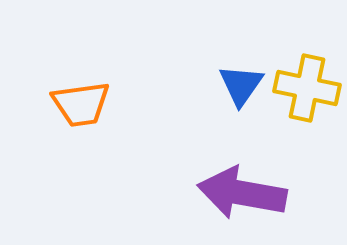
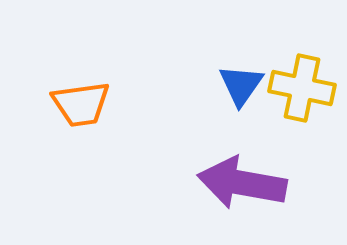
yellow cross: moved 5 px left
purple arrow: moved 10 px up
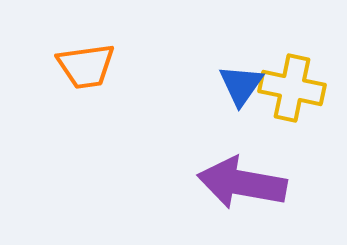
yellow cross: moved 10 px left
orange trapezoid: moved 5 px right, 38 px up
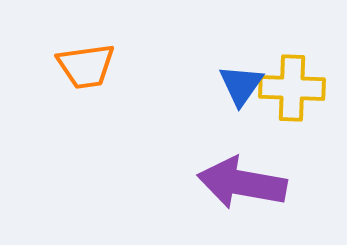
yellow cross: rotated 10 degrees counterclockwise
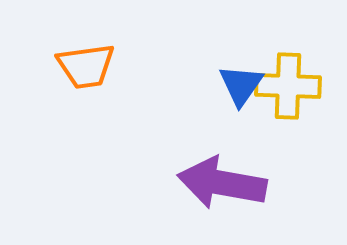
yellow cross: moved 4 px left, 2 px up
purple arrow: moved 20 px left
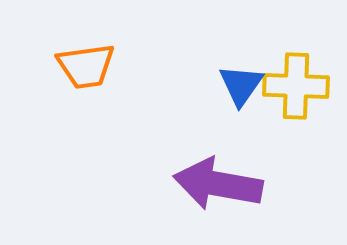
yellow cross: moved 8 px right
purple arrow: moved 4 px left, 1 px down
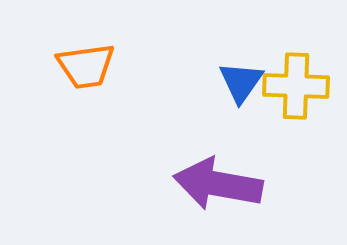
blue triangle: moved 3 px up
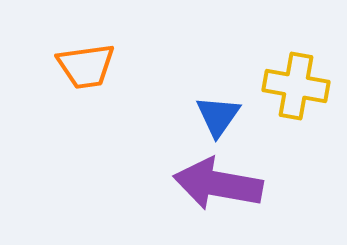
blue triangle: moved 23 px left, 34 px down
yellow cross: rotated 8 degrees clockwise
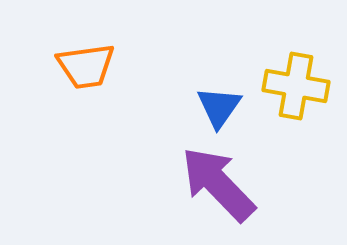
blue triangle: moved 1 px right, 9 px up
purple arrow: rotated 36 degrees clockwise
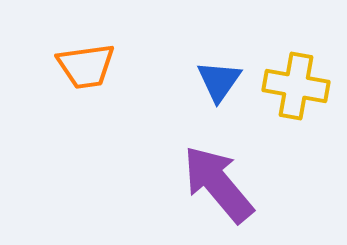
blue triangle: moved 26 px up
purple arrow: rotated 4 degrees clockwise
